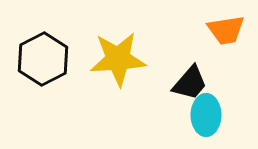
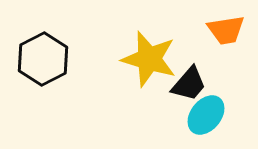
yellow star: moved 31 px right; rotated 20 degrees clockwise
black trapezoid: moved 1 px left, 1 px down
cyan ellipse: rotated 39 degrees clockwise
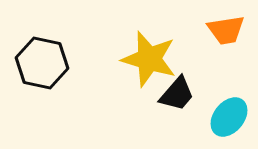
black hexagon: moved 1 px left, 4 px down; rotated 21 degrees counterclockwise
black trapezoid: moved 12 px left, 10 px down
cyan ellipse: moved 23 px right, 2 px down
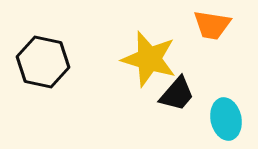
orange trapezoid: moved 14 px left, 5 px up; rotated 18 degrees clockwise
black hexagon: moved 1 px right, 1 px up
cyan ellipse: moved 3 px left, 2 px down; rotated 51 degrees counterclockwise
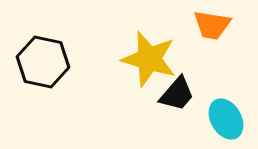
cyan ellipse: rotated 18 degrees counterclockwise
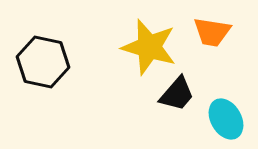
orange trapezoid: moved 7 px down
yellow star: moved 12 px up
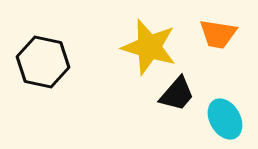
orange trapezoid: moved 6 px right, 2 px down
cyan ellipse: moved 1 px left
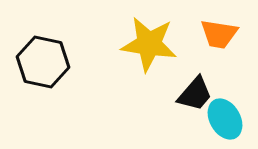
orange trapezoid: moved 1 px right
yellow star: moved 3 px up; rotated 8 degrees counterclockwise
black trapezoid: moved 18 px right
